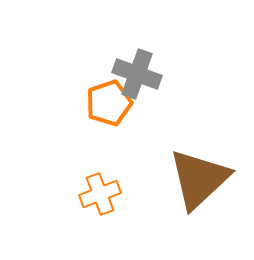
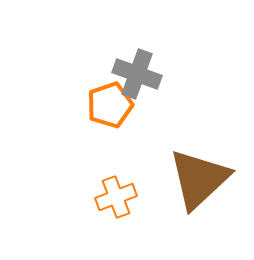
orange pentagon: moved 1 px right, 2 px down
orange cross: moved 16 px right, 3 px down
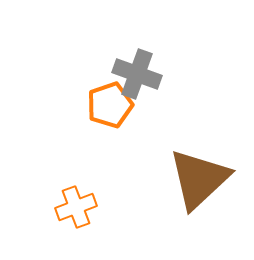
orange cross: moved 40 px left, 10 px down
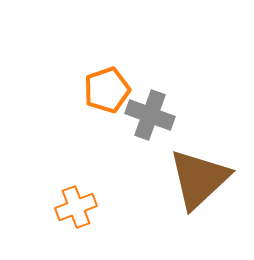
gray cross: moved 13 px right, 41 px down
orange pentagon: moved 3 px left, 15 px up
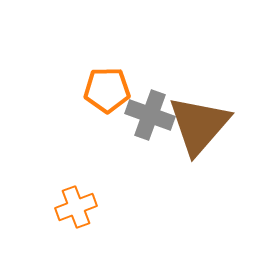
orange pentagon: rotated 18 degrees clockwise
brown triangle: moved 54 px up; rotated 6 degrees counterclockwise
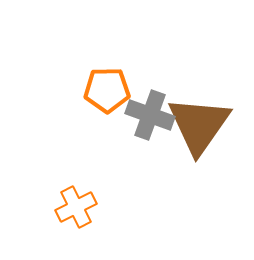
brown triangle: rotated 6 degrees counterclockwise
orange cross: rotated 6 degrees counterclockwise
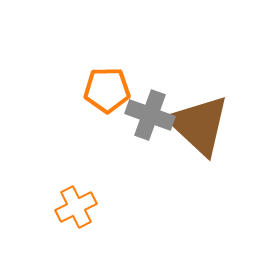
brown triangle: rotated 22 degrees counterclockwise
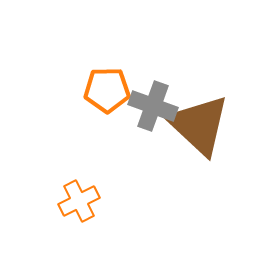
gray cross: moved 3 px right, 9 px up
orange cross: moved 3 px right, 6 px up
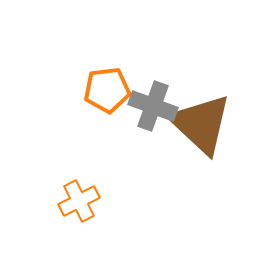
orange pentagon: rotated 6 degrees counterclockwise
brown triangle: moved 2 px right, 1 px up
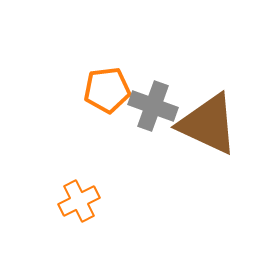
brown triangle: moved 7 px right; rotated 18 degrees counterclockwise
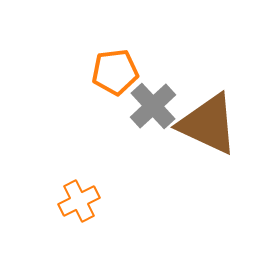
orange pentagon: moved 8 px right, 18 px up
gray cross: rotated 27 degrees clockwise
